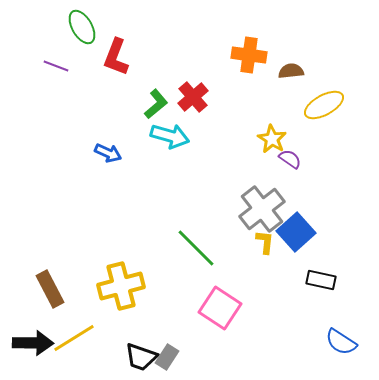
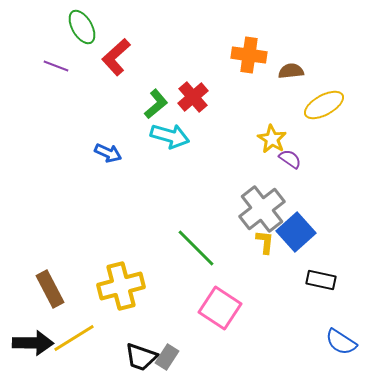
red L-shape: rotated 27 degrees clockwise
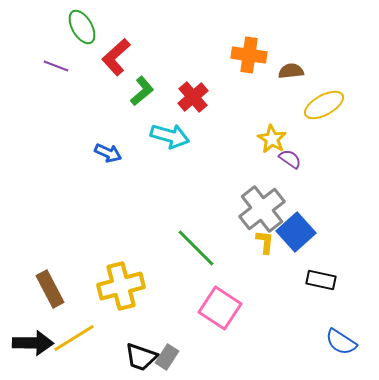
green L-shape: moved 14 px left, 13 px up
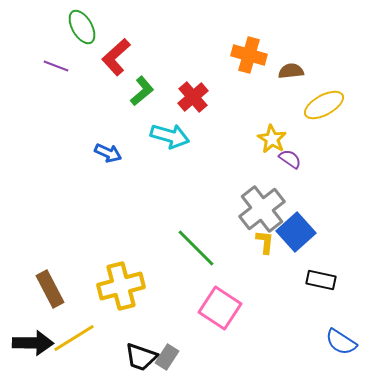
orange cross: rotated 8 degrees clockwise
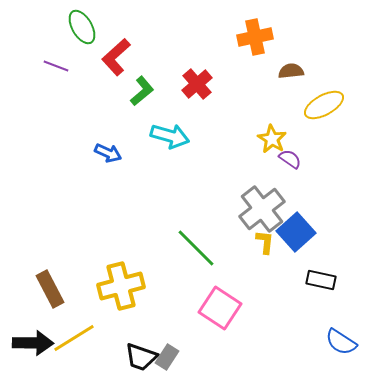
orange cross: moved 6 px right, 18 px up; rotated 28 degrees counterclockwise
red cross: moved 4 px right, 13 px up
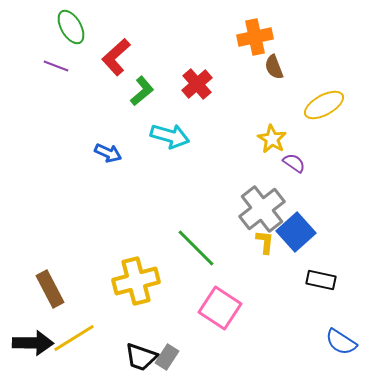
green ellipse: moved 11 px left
brown semicircle: moved 17 px left, 4 px up; rotated 105 degrees counterclockwise
purple semicircle: moved 4 px right, 4 px down
yellow cross: moved 15 px right, 5 px up
